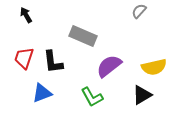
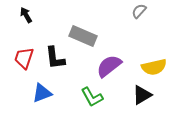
black L-shape: moved 2 px right, 4 px up
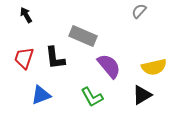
purple semicircle: rotated 88 degrees clockwise
blue triangle: moved 1 px left, 2 px down
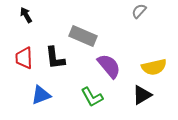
red trapezoid: rotated 20 degrees counterclockwise
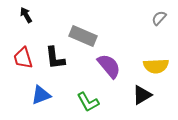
gray semicircle: moved 20 px right, 7 px down
red trapezoid: moved 1 px left; rotated 15 degrees counterclockwise
yellow semicircle: moved 2 px right, 1 px up; rotated 10 degrees clockwise
green L-shape: moved 4 px left, 5 px down
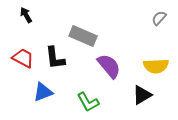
red trapezoid: rotated 135 degrees clockwise
blue triangle: moved 2 px right, 3 px up
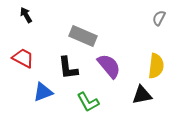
gray semicircle: rotated 14 degrees counterclockwise
black L-shape: moved 13 px right, 10 px down
yellow semicircle: rotated 80 degrees counterclockwise
black triangle: rotated 20 degrees clockwise
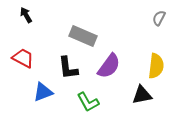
purple semicircle: rotated 76 degrees clockwise
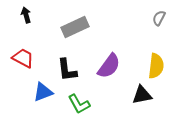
black arrow: rotated 14 degrees clockwise
gray rectangle: moved 8 px left, 9 px up; rotated 48 degrees counterclockwise
black L-shape: moved 1 px left, 2 px down
green L-shape: moved 9 px left, 2 px down
